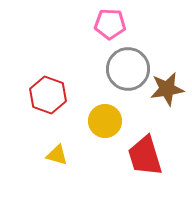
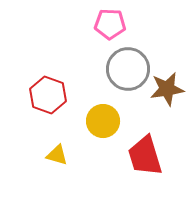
yellow circle: moved 2 px left
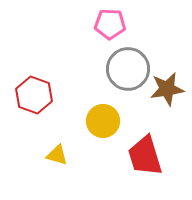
red hexagon: moved 14 px left
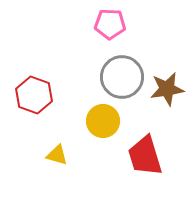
gray circle: moved 6 px left, 8 px down
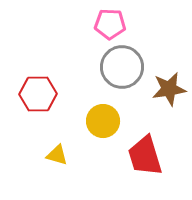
gray circle: moved 10 px up
brown star: moved 2 px right
red hexagon: moved 4 px right, 1 px up; rotated 21 degrees counterclockwise
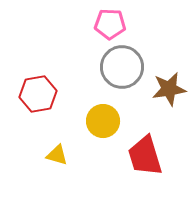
red hexagon: rotated 9 degrees counterclockwise
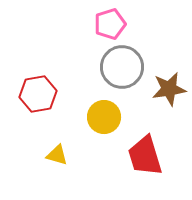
pink pentagon: rotated 20 degrees counterclockwise
yellow circle: moved 1 px right, 4 px up
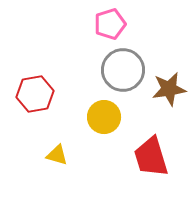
gray circle: moved 1 px right, 3 px down
red hexagon: moved 3 px left
red trapezoid: moved 6 px right, 1 px down
